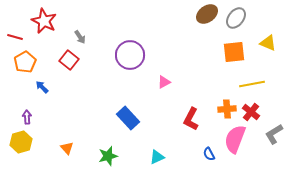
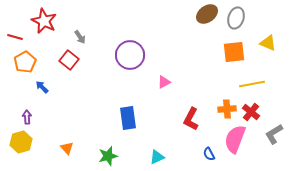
gray ellipse: rotated 20 degrees counterclockwise
blue rectangle: rotated 35 degrees clockwise
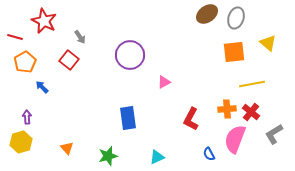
yellow triangle: rotated 18 degrees clockwise
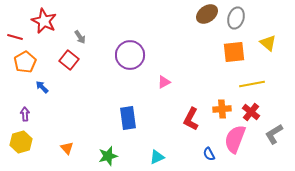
orange cross: moved 5 px left
purple arrow: moved 2 px left, 3 px up
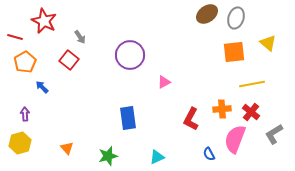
yellow hexagon: moved 1 px left, 1 px down
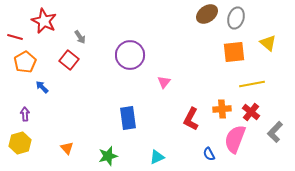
pink triangle: rotated 24 degrees counterclockwise
gray L-shape: moved 1 px right, 2 px up; rotated 15 degrees counterclockwise
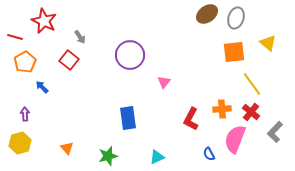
yellow line: rotated 65 degrees clockwise
